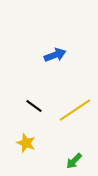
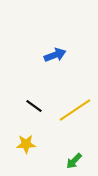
yellow star: moved 1 px down; rotated 24 degrees counterclockwise
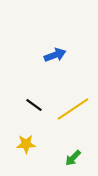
black line: moved 1 px up
yellow line: moved 2 px left, 1 px up
green arrow: moved 1 px left, 3 px up
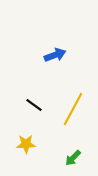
yellow line: rotated 28 degrees counterclockwise
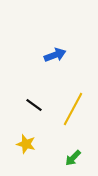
yellow star: rotated 18 degrees clockwise
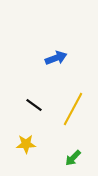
blue arrow: moved 1 px right, 3 px down
yellow star: rotated 18 degrees counterclockwise
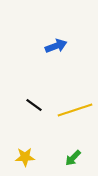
blue arrow: moved 12 px up
yellow line: moved 2 px right, 1 px down; rotated 44 degrees clockwise
yellow star: moved 1 px left, 13 px down
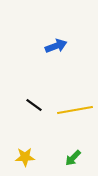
yellow line: rotated 8 degrees clockwise
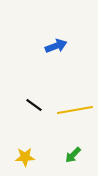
green arrow: moved 3 px up
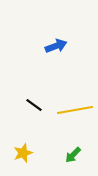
yellow star: moved 2 px left, 4 px up; rotated 18 degrees counterclockwise
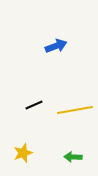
black line: rotated 60 degrees counterclockwise
green arrow: moved 2 px down; rotated 48 degrees clockwise
